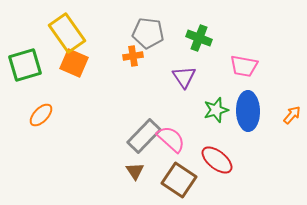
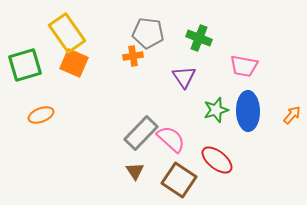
orange ellipse: rotated 25 degrees clockwise
gray rectangle: moved 3 px left, 3 px up
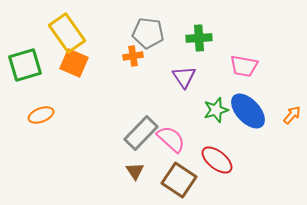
green cross: rotated 25 degrees counterclockwise
blue ellipse: rotated 42 degrees counterclockwise
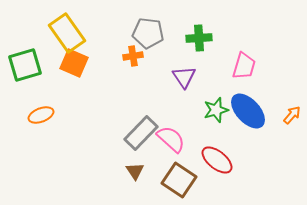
pink trapezoid: rotated 84 degrees counterclockwise
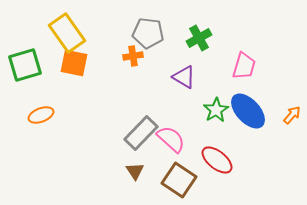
green cross: rotated 25 degrees counterclockwise
orange square: rotated 12 degrees counterclockwise
purple triangle: rotated 25 degrees counterclockwise
green star: rotated 15 degrees counterclockwise
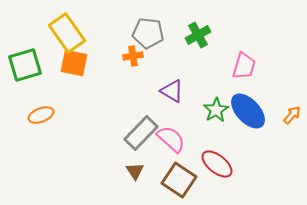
green cross: moved 1 px left, 3 px up
purple triangle: moved 12 px left, 14 px down
red ellipse: moved 4 px down
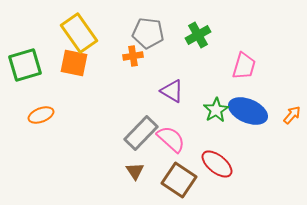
yellow rectangle: moved 12 px right
blue ellipse: rotated 24 degrees counterclockwise
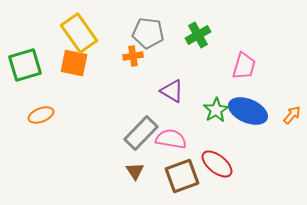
pink semicircle: rotated 32 degrees counterclockwise
brown square: moved 3 px right, 4 px up; rotated 36 degrees clockwise
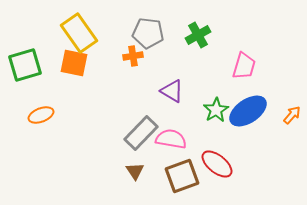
blue ellipse: rotated 57 degrees counterclockwise
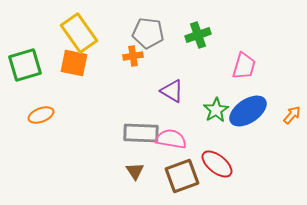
green cross: rotated 10 degrees clockwise
gray rectangle: rotated 48 degrees clockwise
